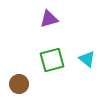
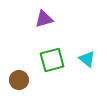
purple triangle: moved 5 px left
brown circle: moved 4 px up
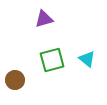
brown circle: moved 4 px left
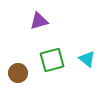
purple triangle: moved 5 px left, 2 px down
brown circle: moved 3 px right, 7 px up
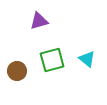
brown circle: moved 1 px left, 2 px up
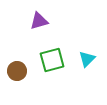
cyan triangle: rotated 36 degrees clockwise
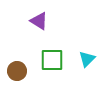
purple triangle: rotated 48 degrees clockwise
green square: rotated 15 degrees clockwise
